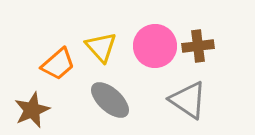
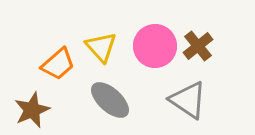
brown cross: rotated 32 degrees counterclockwise
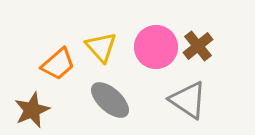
pink circle: moved 1 px right, 1 px down
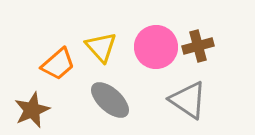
brown cross: rotated 24 degrees clockwise
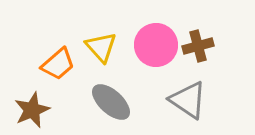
pink circle: moved 2 px up
gray ellipse: moved 1 px right, 2 px down
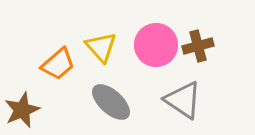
gray triangle: moved 5 px left
brown star: moved 10 px left
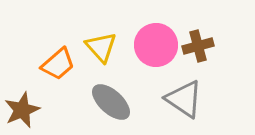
gray triangle: moved 1 px right, 1 px up
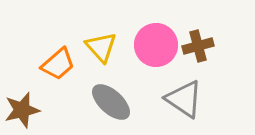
brown star: rotated 9 degrees clockwise
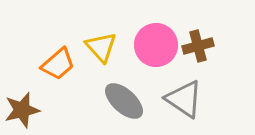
gray ellipse: moved 13 px right, 1 px up
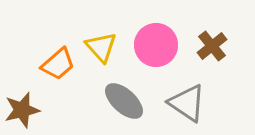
brown cross: moved 14 px right; rotated 24 degrees counterclockwise
gray triangle: moved 3 px right, 4 px down
